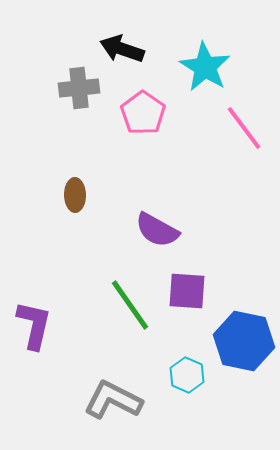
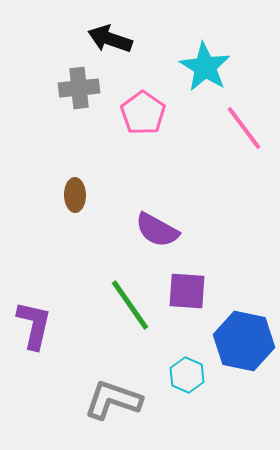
black arrow: moved 12 px left, 10 px up
gray L-shape: rotated 8 degrees counterclockwise
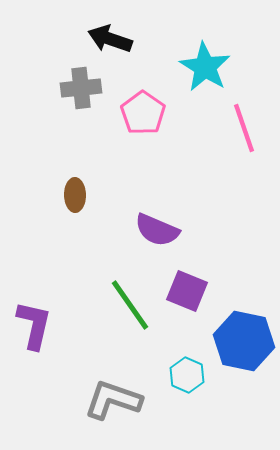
gray cross: moved 2 px right
pink line: rotated 18 degrees clockwise
purple semicircle: rotated 6 degrees counterclockwise
purple square: rotated 18 degrees clockwise
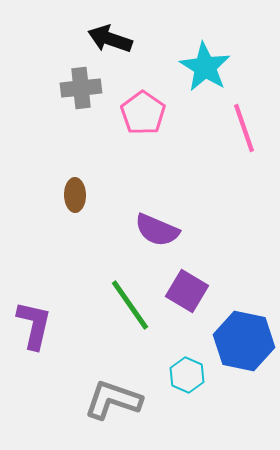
purple square: rotated 9 degrees clockwise
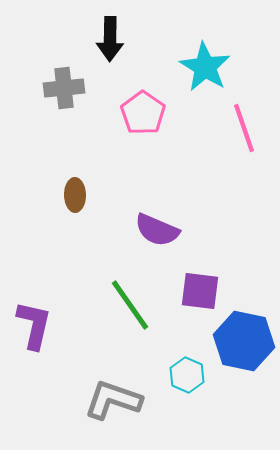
black arrow: rotated 108 degrees counterclockwise
gray cross: moved 17 px left
purple square: moved 13 px right; rotated 24 degrees counterclockwise
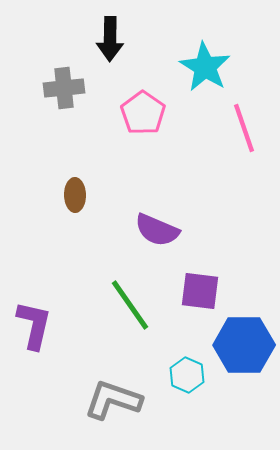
blue hexagon: moved 4 px down; rotated 12 degrees counterclockwise
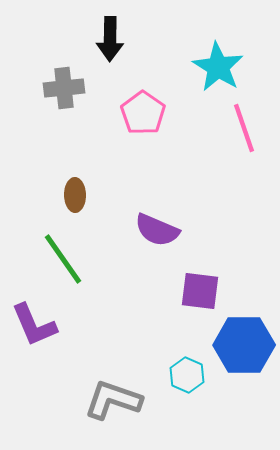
cyan star: moved 13 px right
green line: moved 67 px left, 46 px up
purple L-shape: rotated 144 degrees clockwise
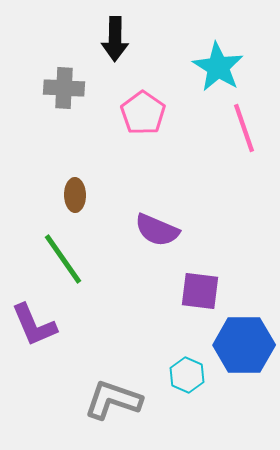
black arrow: moved 5 px right
gray cross: rotated 9 degrees clockwise
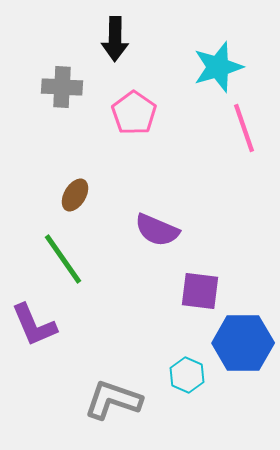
cyan star: rotated 24 degrees clockwise
gray cross: moved 2 px left, 1 px up
pink pentagon: moved 9 px left
brown ellipse: rotated 32 degrees clockwise
blue hexagon: moved 1 px left, 2 px up
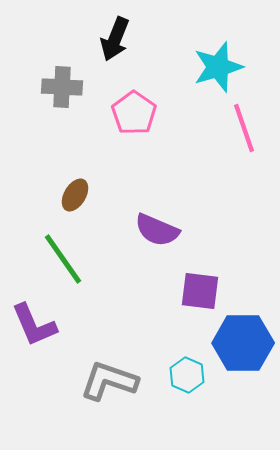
black arrow: rotated 21 degrees clockwise
gray L-shape: moved 4 px left, 19 px up
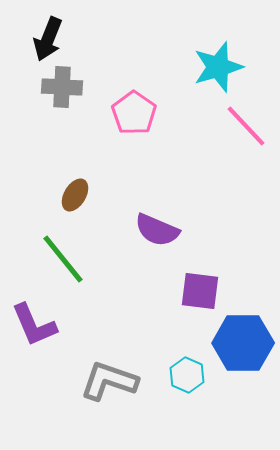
black arrow: moved 67 px left
pink line: moved 2 px right, 2 px up; rotated 24 degrees counterclockwise
green line: rotated 4 degrees counterclockwise
